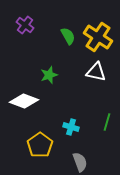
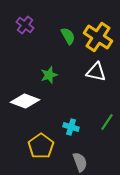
white diamond: moved 1 px right
green line: rotated 18 degrees clockwise
yellow pentagon: moved 1 px right, 1 px down
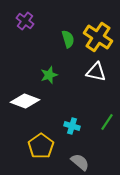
purple cross: moved 4 px up
green semicircle: moved 3 px down; rotated 12 degrees clockwise
cyan cross: moved 1 px right, 1 px up
gray semicircle: rotated 30 degrees counterclockwise
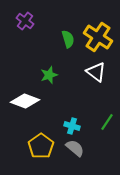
white triangle: rotated 25 degrees clockwise
gray semicircle: moved 5 px left, 14 px up
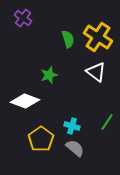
purple cross: moved 2 px left, 3 px up
yellow pentagon: moved 7 px up
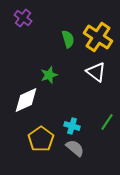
white diamond: moved 1 px right, 1 px up; rotated 44 degrees counterclockwise
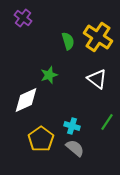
green semicircle: moved 2 px down
white triangle: moved 1 px right, 7 px down
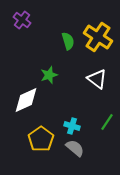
purple cross: moved 1 px left, 2 px down
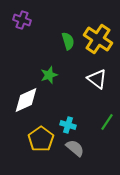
purple cross: rotated 18 degrees counterclockwise
yellow cross: moved 2 px down
cyan cross: moved 4 px left, 1 px up
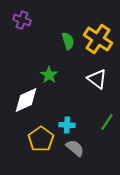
green star: rotated 18 degrees counterclockwise
cyan cross: moved 1 px left; rotated 14 degrees counterclockwise
